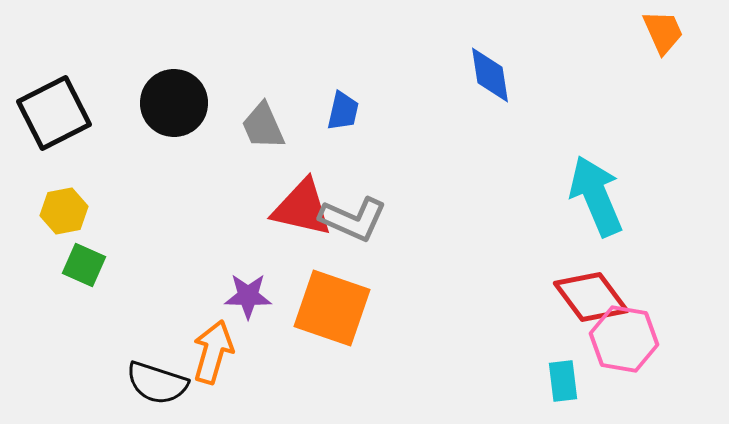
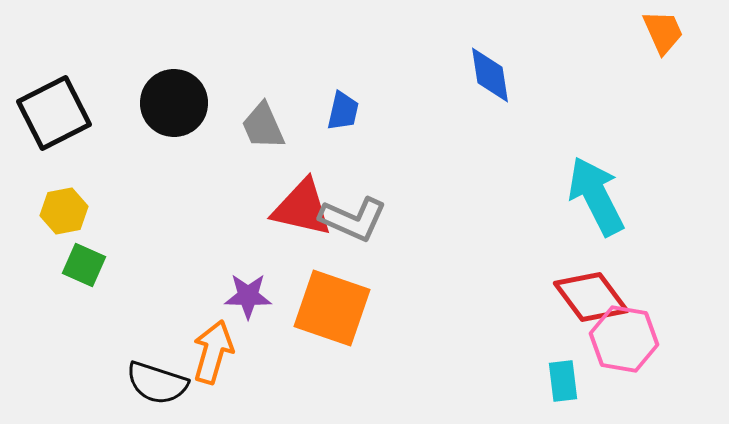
cyan arrow: rotated 4 degrees counterclockwise
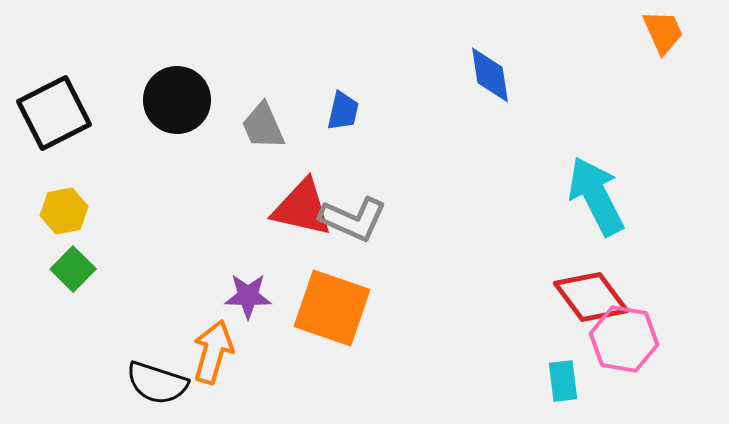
black circle: moved 3 px right, 3 px up
green square: moved 11 px left, 4 px down; rotated 21 degrees clockwise
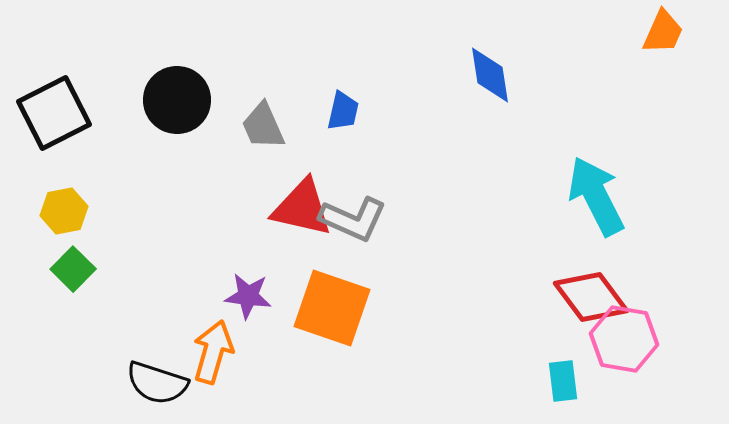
orange trapezoid: rotated 48 degrees clockwise
purple star: rotated 6 degrees clockwise
